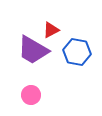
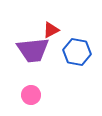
purple trapezoid: rotated 36 degrees counterclockwise
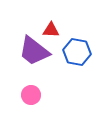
red triangle: rotated 30 degrees clockwise
purple trapezoid: moved 1 px right, 1 px down; rotated 44 degrees clockwise
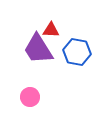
purple trapezoid: moved 4 px right, 2 px up; rotated 20 degrees clockwise
pink circle: moved 1 px left, 2 px down
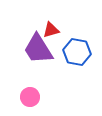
red triangle: rotated 18 degrees counterclockwise
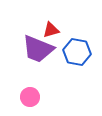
purple trapezoid: rotated 36 degrees counterclockwise
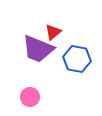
red triangle: moved 2 px right, 2 px down; rotated 24 degrees counterclockwise
blue hexagon: moved 7 px down
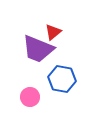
blue hexagon: moved 15 px left, 20 px down
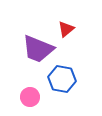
red triangle: moved 13 px right, 3 px up
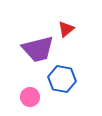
purple trapezoid: rotated 36 degrees counterclockwise
